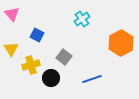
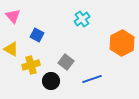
pink triangle: moved 1 px right, 2 px down
orange hexagon: moved 1 px right
yellow triangle: rotated 28 degrees counterclockwise
gray square: moved 2 px right, 5 px down
black circle: moved 3 px down
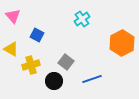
black circle: moved 3 px right
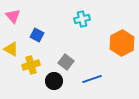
cyan cross: rotated 21 degrees clockwise
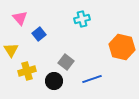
pink triangle: moved 7 px right, 2 px down
blue square: moved 2 px right, 1 px up; rotated 24 degrees clockwise
orange hexagon: moved 4 px down; rotated 20 degrees counterclockwise
yellow triangle: moved 1 px down; rotated 28 degrees clockwise
yellow cross: moved 4 px left, 6 px down
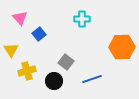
cyan cross: rotated 14 degrees clockwise
orange hexagon: rotated 15 degrees counterclockwise
